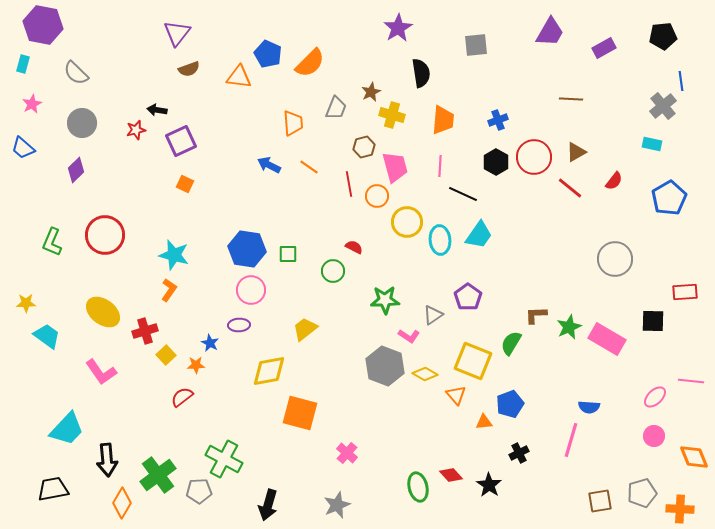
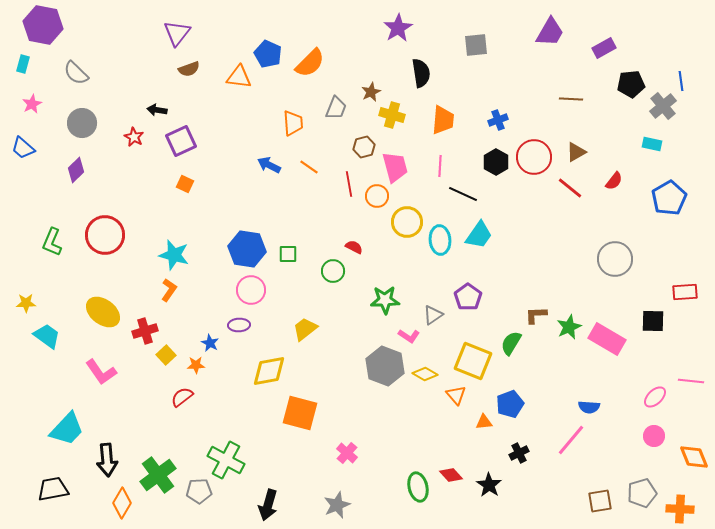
black pentagon at (663, 36): moved 32 px left, 48 px down
red star at (136, 130): moved 2 px left, 7 px down; rotated 30 degrees counterclockwise
pink line at (571, 440): rotated 24 degrees clockwise
green cross at (224, 459): moved 2 px right, 1 px down
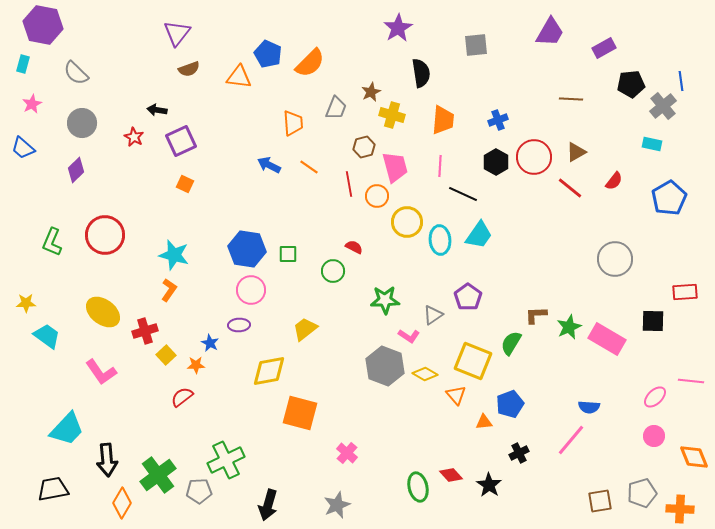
green cross at (226, 460): rotated 36 degrees clockwise
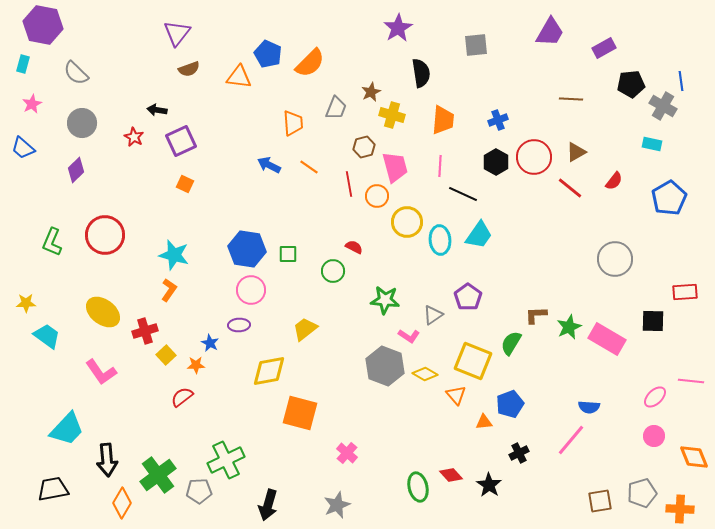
gray cross at (663, 106): rotated 20 degrees counterclockwise
green star at (385, 300): rotated 8 degrees clockwise
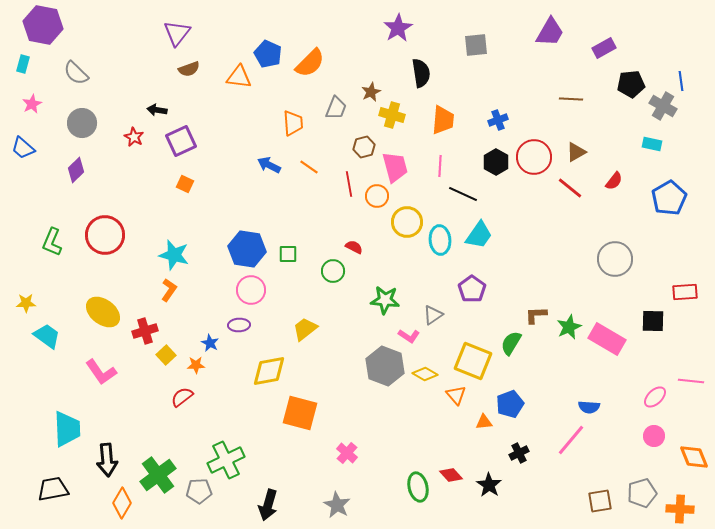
purple pentagon at (468, 297): moved 4 px right, 8 px up
cyan trapezoid at (67, 429): rotated 45 degrees counterclockwise
gray star at (337, 505): rotated 20 degrees counterclockwise
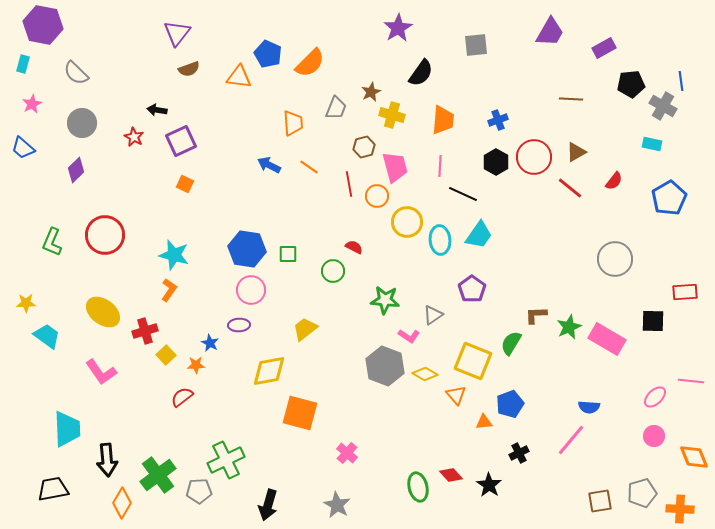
black semicircle at (421, 73): rotated 44 degrees clockwise
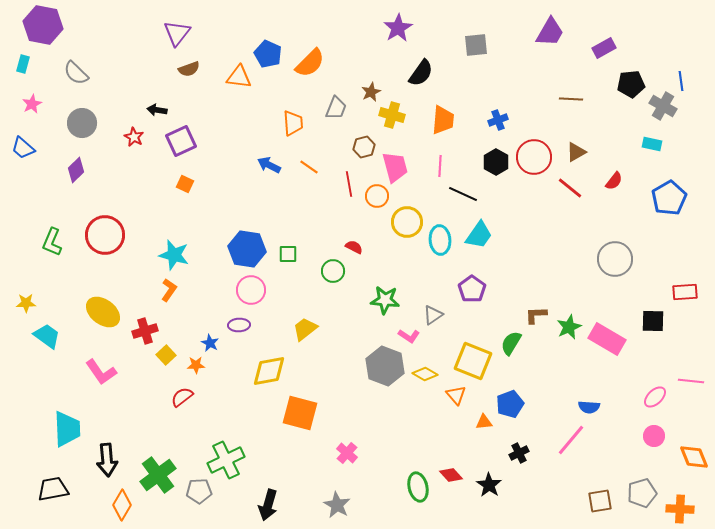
orange diamond at (122, 503): moved 2 px down
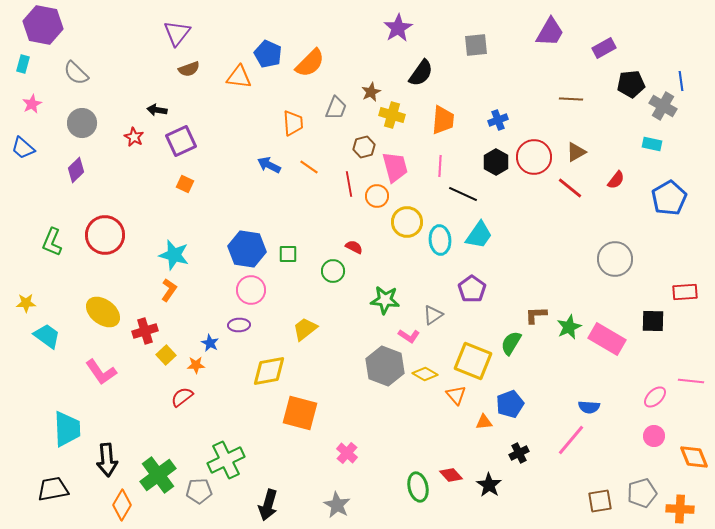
red semicircle at (614, 181): moved 2 px right, 1 px up
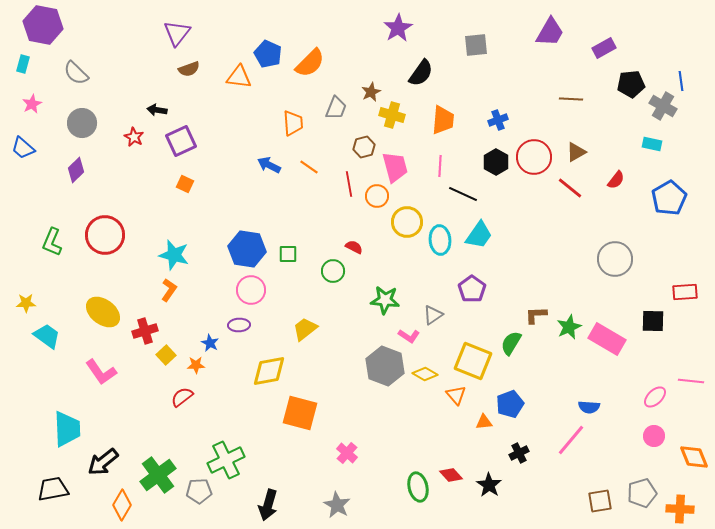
black arrow at (107, 460): moved 4 px left, 2 px down; rotated 56 degrees clockwise
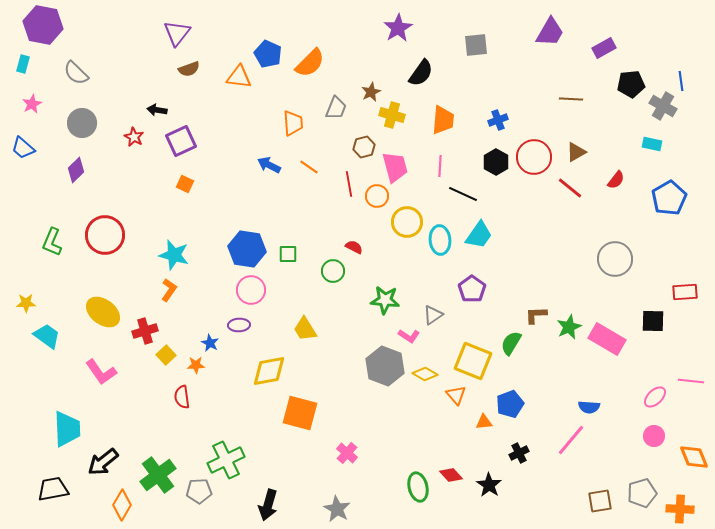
yellow trapezoid at (305, 329): rotated 84 degrees counterclockwise
red semicircle at (182, 397): rotated 60 degrees counterclockwise
gray star at (337, 505): moved 4 px down
